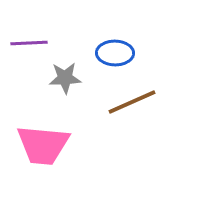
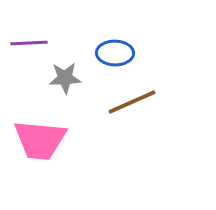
pink trapezoid: moved 3 px left, 5 px up
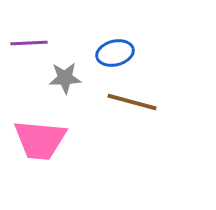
blue ellipse: rotated 15 degrees counterclockwise
brown line: rotated 39 degrees clockwise
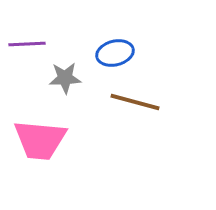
purple line: moved 2 px left, 1 px down
brown line: moved 3 px right
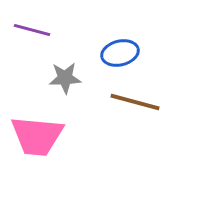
purple line: moved 5 px right, 14 px up; rotated 18 degrees clockwise
blue ellipse: moved 5 px right
pink trapezoid: moved 3 px left, 4 px up
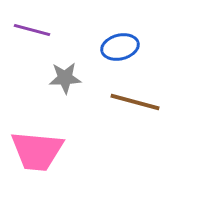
blue ellipse: moved 6 px up
pink trapezoid: moved 15 px down
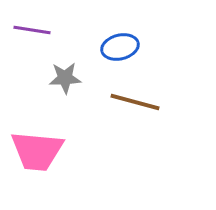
purple line: rotated 6 degrees counterclockwise
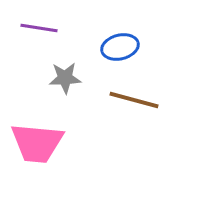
purple line: moved 7 px right, 2 px up
brown line: moved 1 px left, 2 px up
pink trapezoid: moved 8 px up
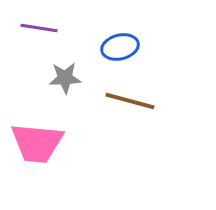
brown line: moved 4 px left, 1 px down
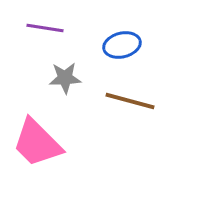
purple line: moved 6 px right
blue ellipse: moved 2 px right, 2 px up
pink trapezoid: rotated 40 degrees clockwise
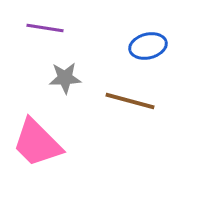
blue ellipse: moved 26 px right, 1 px down
